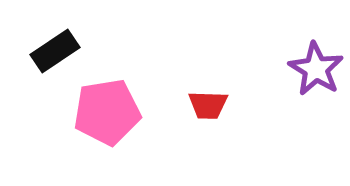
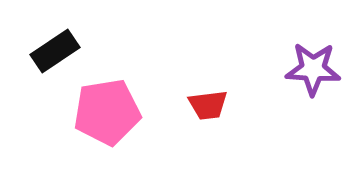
purple star: moved 3 px left; rotated 28 degrees counterclockwise
red trapezoid: rotated 9 degrees counterclockwise
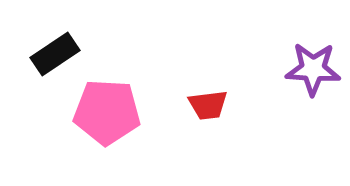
black rectangle: moved 3 px down
pink pentagon: rotated 12 degrees clockwise
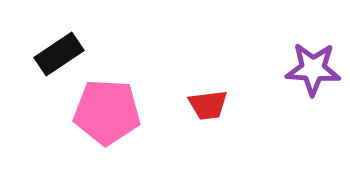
black rectangle: moved 4 px right
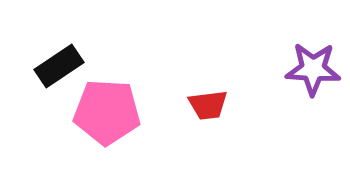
black rectangle: moved 12 px down
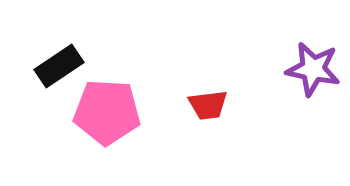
purple star: rotated 8 degrees clockwise
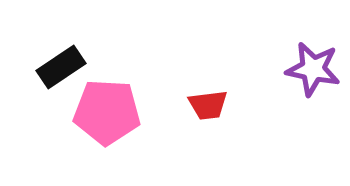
black rectangle: moved 2 px right, 1 px down
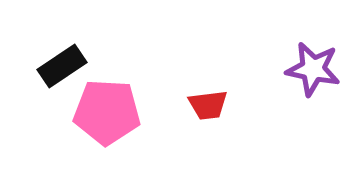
black rectangle: moved 1 px right, 1 px up
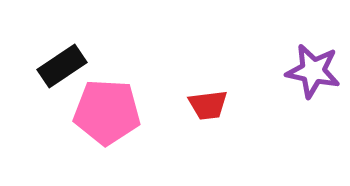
purple star: moved 2 px down
